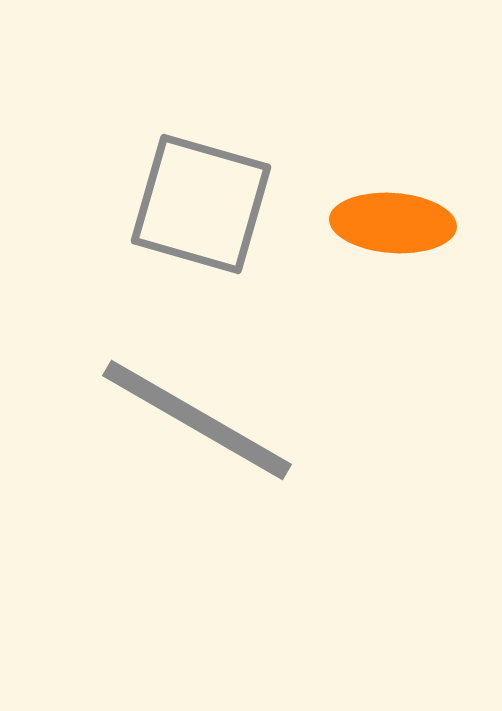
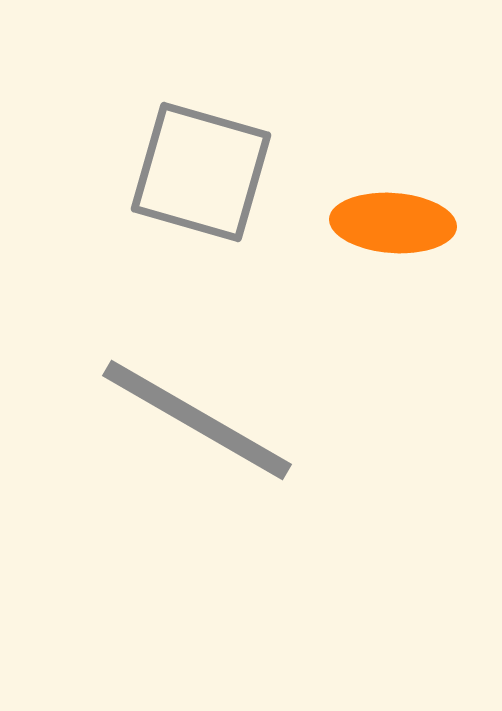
gray square: moved 32 px up
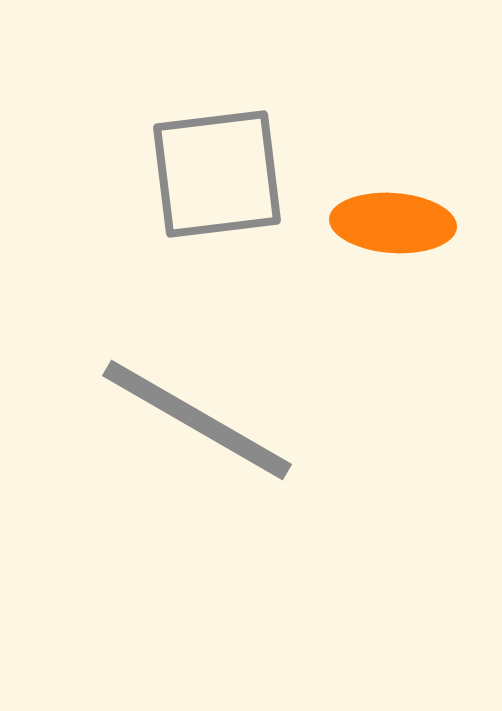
gray square: moved 16 px right, 2 px down; rotated 23 degrees counterclockwise
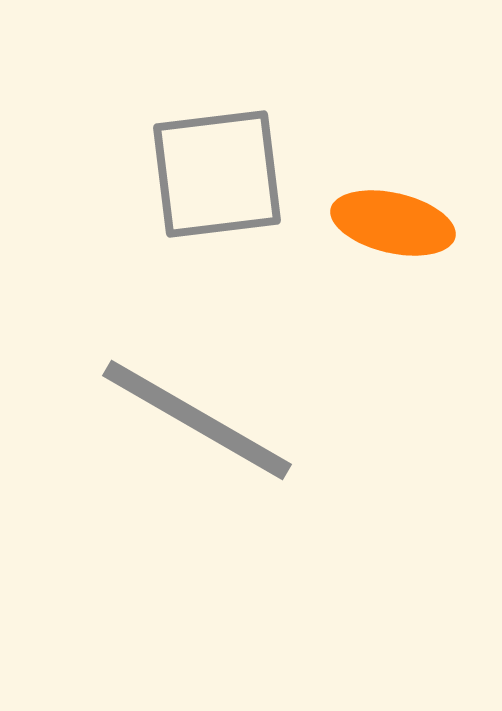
orange ellipse: rotated 9 degrees clockwise
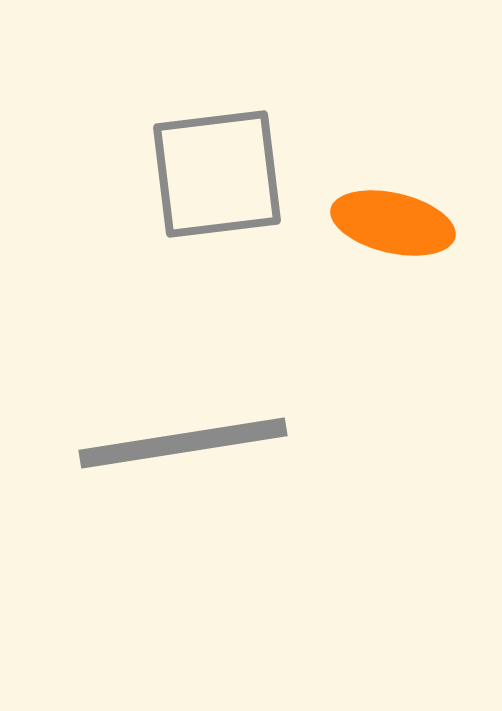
gray line: moved 14 px left, 23 px down; rotated 39 degrees counterclockwise
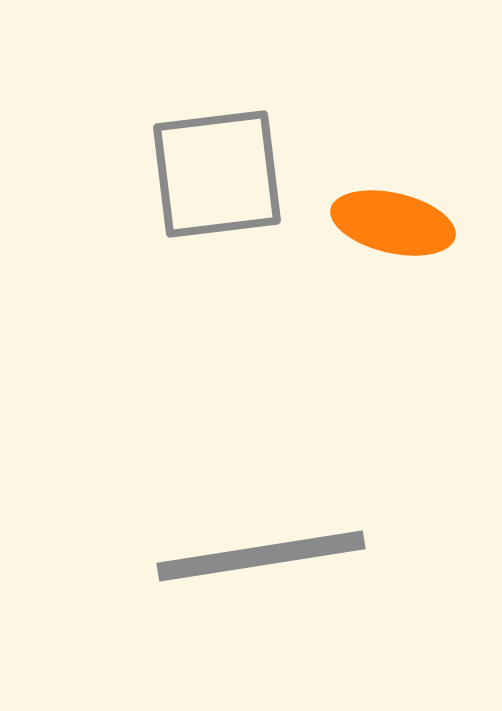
gray line: moved 78 px right, 113 px down
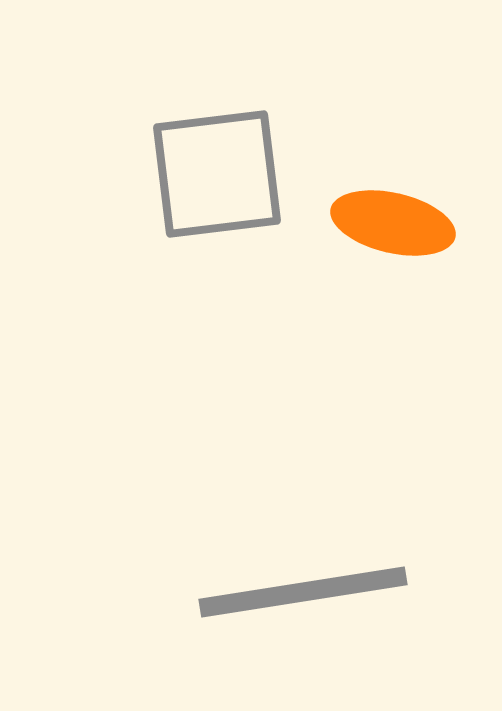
gray line: moved 42 px right, 36 px down
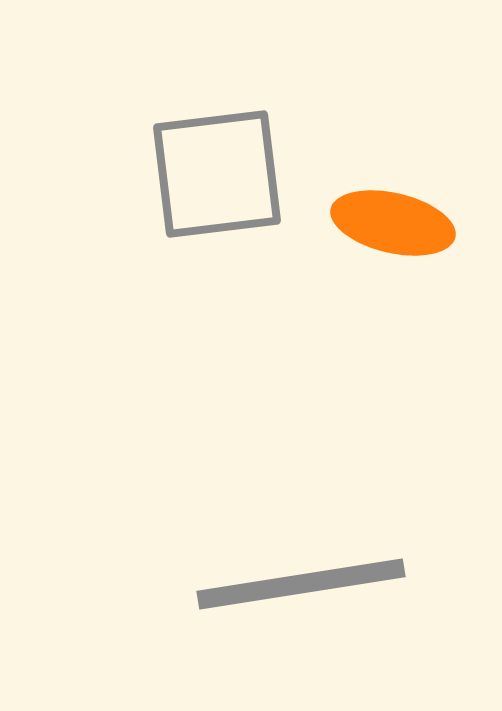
gray line: moved 2 px left, 8 px up
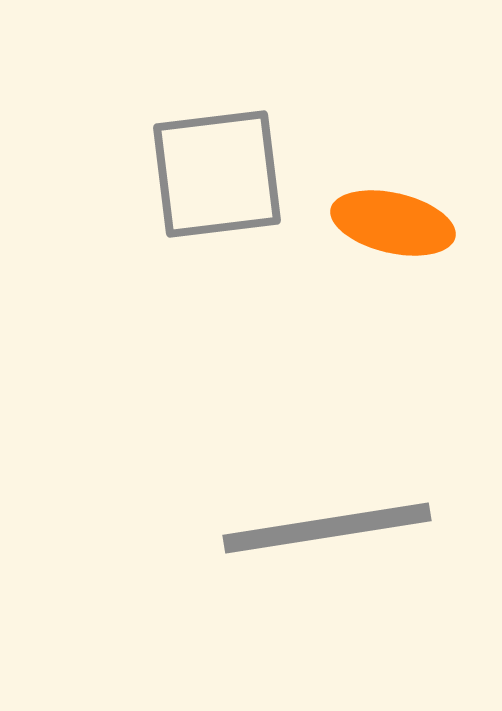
gray line: moved 26 px right, 56 px up
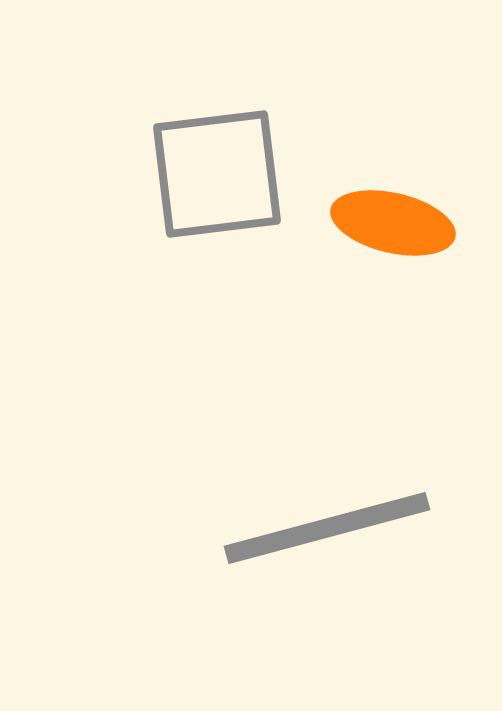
gray line: rotated 6 degrees counterclockwise
